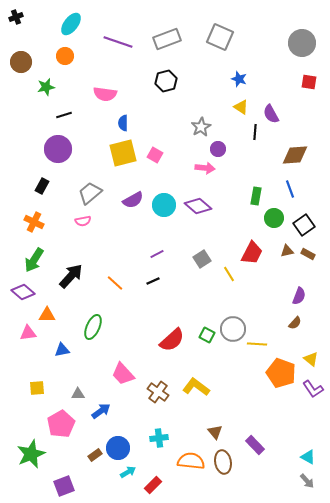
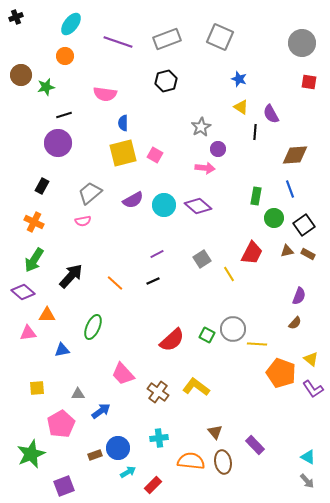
brown circle at (21, 62): moved 13 px down
purple circle at (58, 149): moved 6 px up
brown rectangle at (95, 455): rotated 16 degrees clockwise
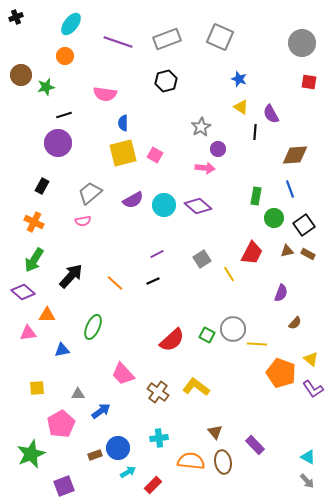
purple semicircle at (299, 296): moved 18 px left, 3 px up
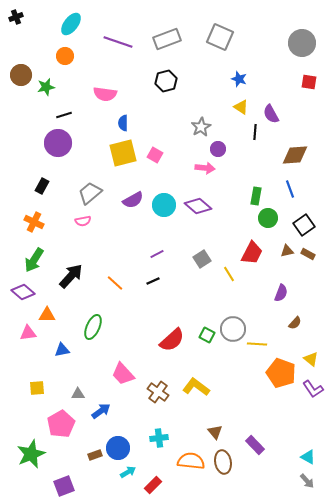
green circle at (274, 218): moved 6 px left
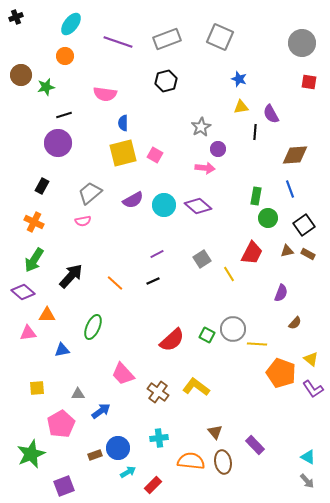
yellow triangle at (241, 107): rotated 42 degrees counterclockwise
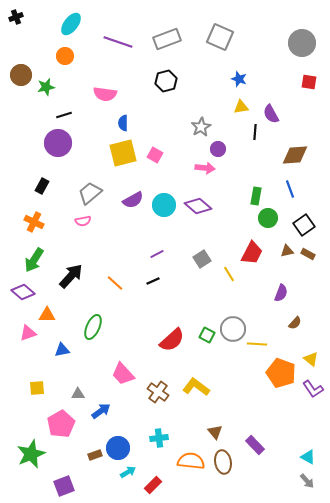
pink triangle at (28, 333): rotated 12 degrees counterclockwise
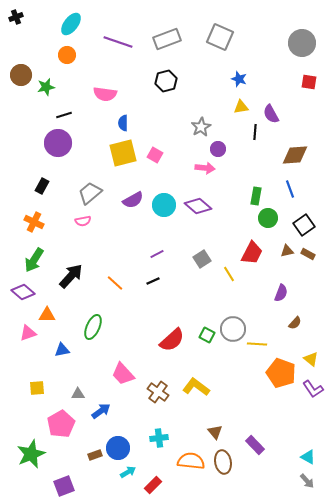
orange circle at (65, 56): moved 2 px right, 1 px up
